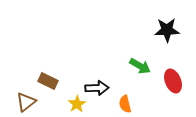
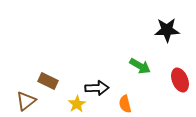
red ellipse: moved 7 px right, 1 px up
brown triangle: moved 1 px up
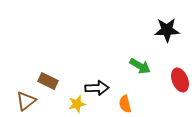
yellow star: rotated 18 degrees clockwise
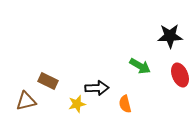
black star: moved 3 px right, 6 px down
red ellipse: moved 5 px up
brown triangle: rotated 25 degrees clockwise
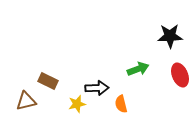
green arrow: moved 2 px left, 3 px down; rotated 50 degrees counterclockwise
orange semicircle: moved 4 px left
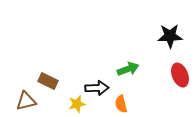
green arrow: moved 10 px left
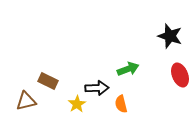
black star: rotated 20 degrees clockwise
yellow star: rotated 18 degrees counterclockwise
